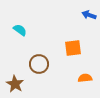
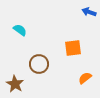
blue arrow: moved 3 px up
orange semicircle: rotated 32 degrees counterclockwise
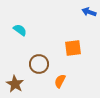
orange semicircle: moved 25 px left, 3 px down; rotated 24 degrees counterclockwise
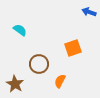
orange square: rotated 12 degrees counterclockwise
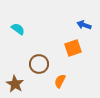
blue arrow: moved 5 px left, 13 px down
cyan semicircle: moved 2 px left, 1 px up
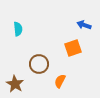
cyan semicircle: rotated 48 degrees clockwise
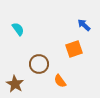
blue arrow: rotated 24 degrees clockwise
cyan semicircle: rotated 32 degrees counterclockwise
orange square: moved 1 px right, 1 px down
orange semicircle: rotated 64 degrees counterclockwise
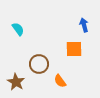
blue arrow: rotated 32 degrees clockwise
orange square: rotated 18 degrees clockwise
brown star: moved 1 px right, 2 px up
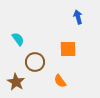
blue arrow: moved 6 px left, 8 px up
cyan semicircle: moved 10 px down
orange square: moved 6 px left
brown circle: moved 4 px left, 2 px up
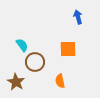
cyan semicircle: moved 4 px right, 6 px down
orange semicircle: rotated 24 degrees clockwise
